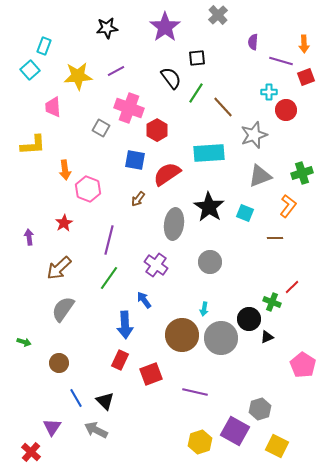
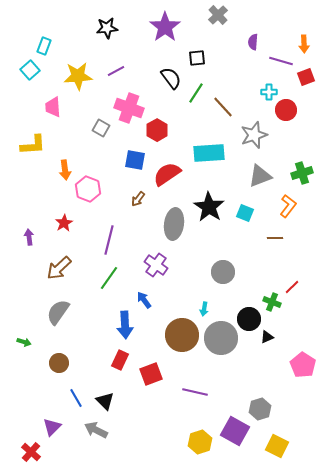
gray circle at (210, 262): moved 13 px right, 10 px down
gray semicircle at (63, 309): moved 5 px left, 3 px down
purple triangle at (52, 427): rotated 12 degrees clockwise
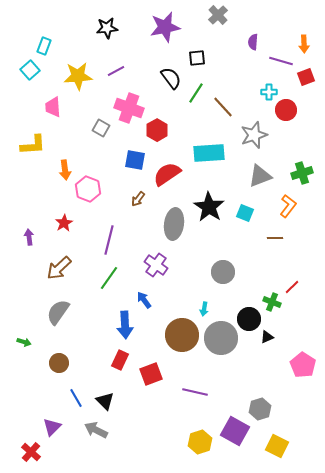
purple star at (165, 27): rotated 24 degrees clockwise
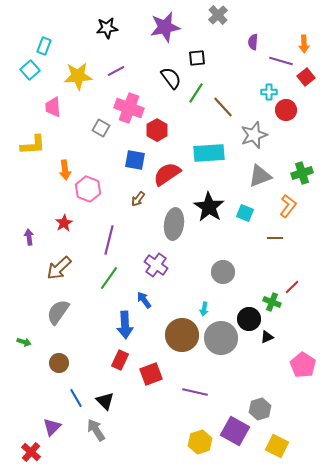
red square at (306, 77): rotated 18 degrees counterclockwise
gray arrow at (96, 430): rotated 30 degrees clockwise
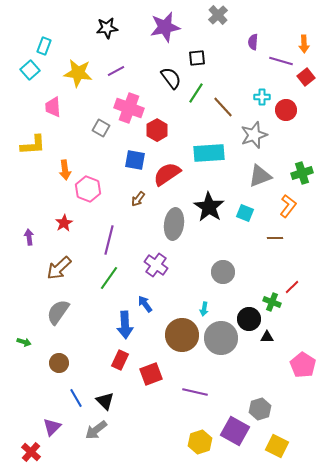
yellow star at (78, 76): moved 3 px up; rotated 12 degrees clockwise
cyan cross at (269, 92): moved 7 px left, 5 px down
blue arrow at (144, 300): moved 1 px right, 4 px down
black triangle at (267, 337): rotated 24 degrees clockwise
gray arrow at (96, 430): rotated 95 degrees counterclockwise
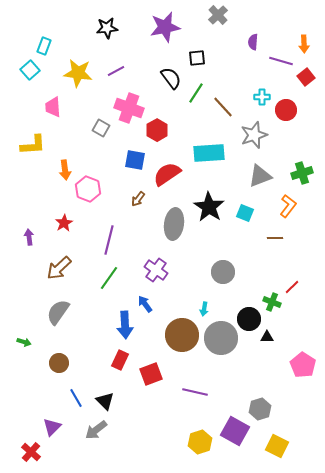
purple cross at (156, 265): moved 5 px down
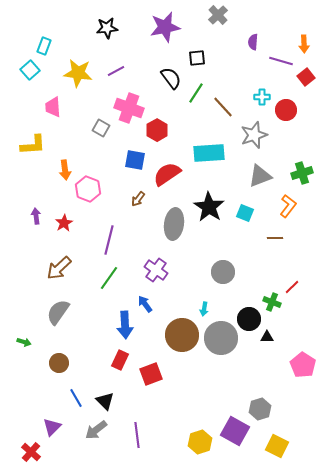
purple arrow at (29, 237): moved 7 px right, 21 px up
purple line at (195, 392): moved 58 px left, 43 px down; rotated 70 degrees clockwise
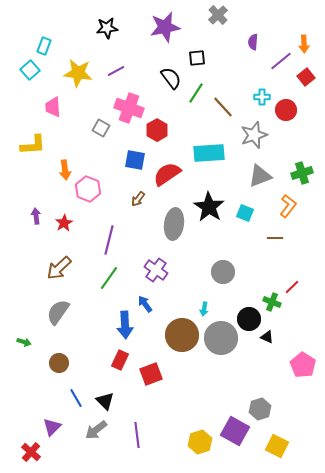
purple line at (281, 61): rotated 55 degrees counterclockwise
black triangle at (267, 337): rotated 24 degrees clockwise
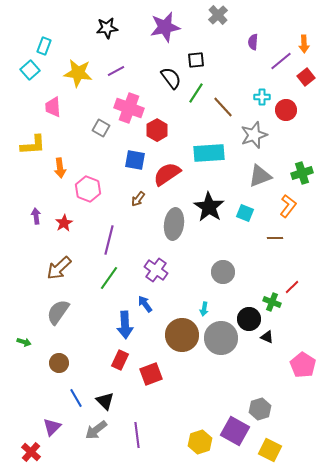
black square at (197, 58): moved 1 px left, 2 px down
orange arrow at (65, 170): moved 5 px left, 2 px up
yellow square at (277, 446): moved 7 px left, 4 px down
